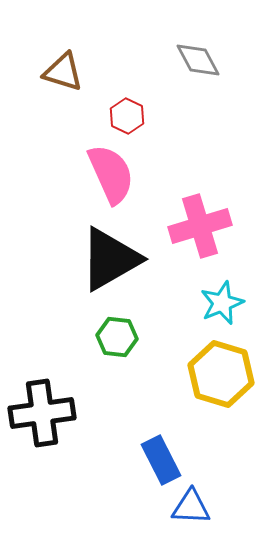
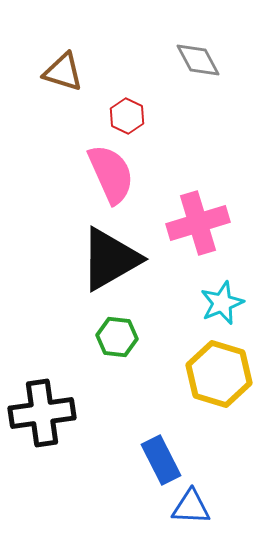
pink cross: moved 2 px left, 3 px up
yellow hexagon: moved 2 px left
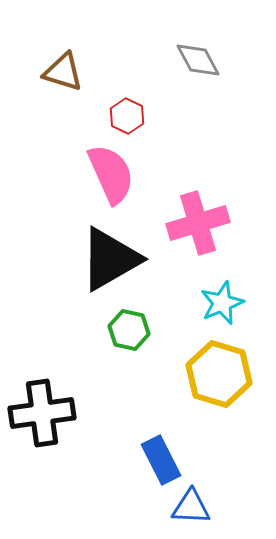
green hexagon: moved 12 px right, 7 px up; rotated 6 degrees clockwise
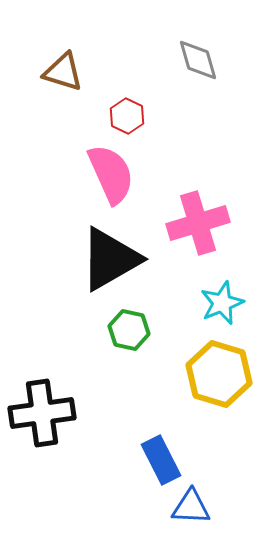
gray diamond: rotated 12 degrees clockwise
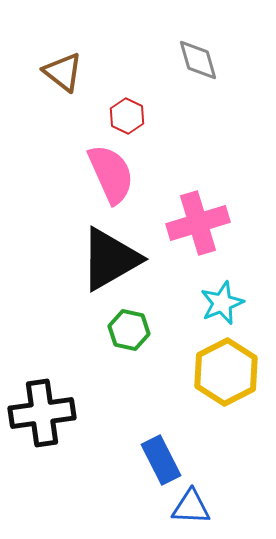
brown triangle: rotated 21 degrees clockwise
yellow hexagon: moved 7 px right, 2 px up; rotated 16 degrees clockwise
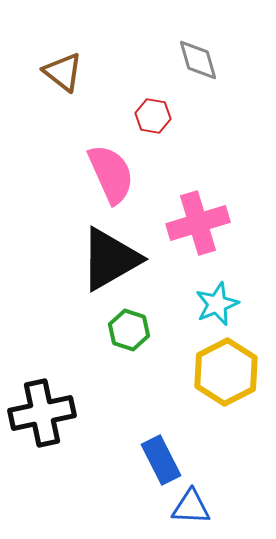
red hexagon: moved 26 px right; rotated 16 degrees counterclockwise
cyan star: moved 5 px left, 1 px down
green hexagon: rotated 6 degrees clockwise
black cross: rotated 4 degrees counterclockwise
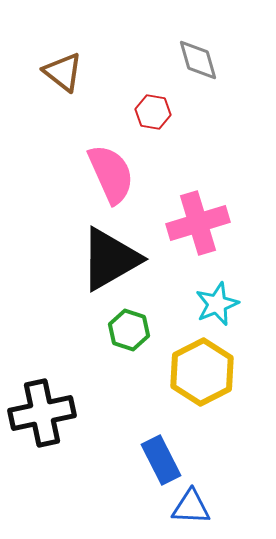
red hexagon: moved 4 px up
yellow hexagon: moved 24 px left
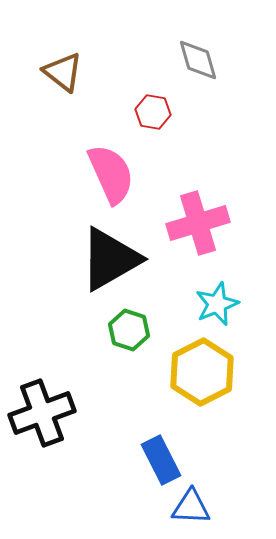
black cross: rotated 8 degrees counterclockwise
